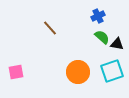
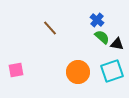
blue cross: moved 1 px left, 4 px down; rotated 24 degrees counterclockwise
pink square: moved 2 px up
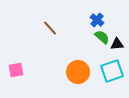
black triangle: rotated 16 degrees counterclockwise
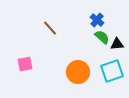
pink square: moved 9 px right, 6 px up
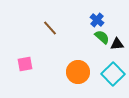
cyan square: moved 1 px right, 3 px down; rotated 25 degrees counterclockwise
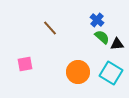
cyan square: moved 2 px left, 1 px up; rotated 15 degrees counterclockwise
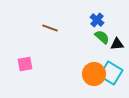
brown line: rotated 28 degrees counterclockwise
orange circle: moved 16 px right, 2 px down
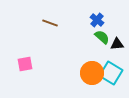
brown line: moved 5 px up
orange circle: moved 2 px left, 1 px up
